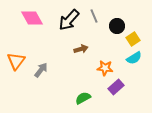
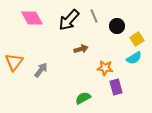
yellow square: moved 4 px right
orange triangle: moved 2 px left, 1 px down
purple rectangle: rotated 63 degrees counterclockwise
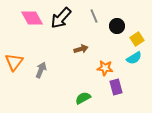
black arrow: moved 8 px left, 2 px up
gray arrow: rotated 14 degrees counterclockwise
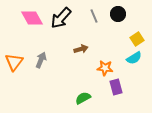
black circle: moved 1 px right, 12 px up
gray arrow: moved 10 px up
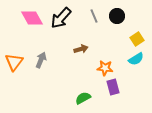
black circle: moved 1 px left, 2 px down
cyan semicircle: moved 2 px right, 1 px down
purple rectangle: moved 3 px left
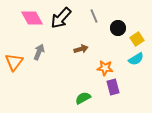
black circle: moved 1 px right, 12 px down
gray arrow: moved 2 px left, 8 px up
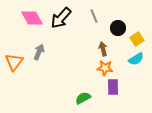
brown arrow: moved 22 px right; rotated 88 degrees counterclockwise
purple rectangle: rotated 14 degrees clockwise
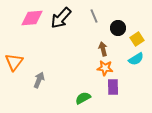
pink diamond: rotated 65 degrees counterclockwise
gray arrow: moved 28 px down
